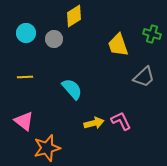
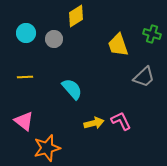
yellow diamond: moved 2 px right
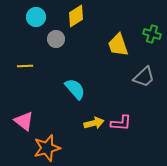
cyan circle: moved 10 px right, 16 px up
gray circle: moved 2 px right
yellow line: moved 11 px up
cyan semicircle: moved 3 px right
pink L-shape: moved 2 px down; rotated 120 degrees clockwise
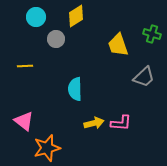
cyan semicircle: rotated 140 degrees counterclockwise
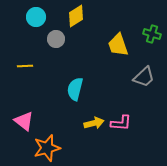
cyan semicircle: rotated 15 degrees clockwise
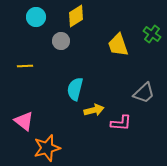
green cross: rotated 18 degrees clockwise
gray circle: moved 5 px right, 2 px down
gray trapezoid: moved 16 px down
yellow arrow: moved 13 px up
